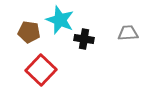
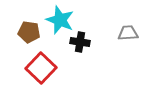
black cross: moved 4 px left, 3 px down
red square: moved 2 px up
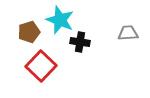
brown pentagon: rotated 25 degrees counterclockwise
red square: moved 2 px up
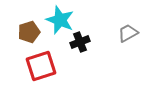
gray trapezoid: rotated 25 degrees counterclockwise
black cross: rotated 30 degrees counterclockwise
red square: rotated 28 degrees clockwise
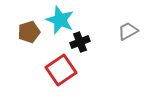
gray trapezoid: moved 2 px up
red square: moved 20 px right, 4 px down; rotated 16 degrees counterclockwise
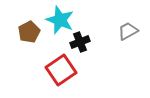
brown pentagon: rotated 10 degrees counterclockwise
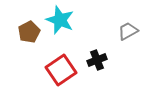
black cross: moved 17 px right, 18 px down
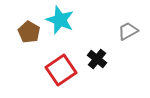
brown pentagon: rotated 15 degrees counterclockwise
black cross: moved 1 px up; rotated 30 degrees counterclockwise
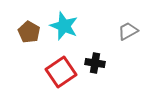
cyan star: moved 4 px right, 6 px down
black cross: moved 2 px left, 4 px down; rotated 30 degrees counterclockwise
red square: moved 2 px down
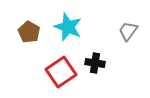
cyan star: moved 4 px right, 1 px down
gray trapezoid: rotated 25 degrees counterclockwise
